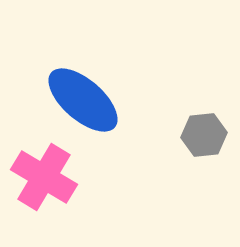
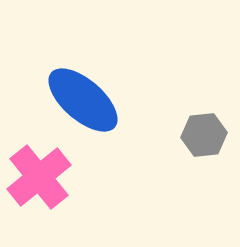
pink cross: moved 5 px left; rotated 20 degrees clockwise
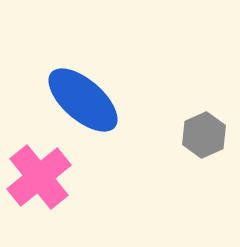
gray hexagon: rotated 18 degrees counterclockwise
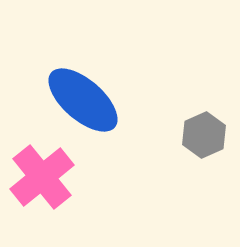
pink cross: moved 3 px right
